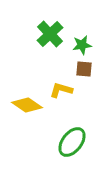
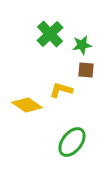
brown square: moved 2 px right, 1 px down
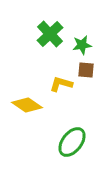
yellow L-shape: moved 6 px up
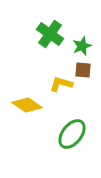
green cross: rotated 12 degrees counterclockwise
green star: moved 1 px down; rotated 12 degrees counterclockwise
brown square: moved 3 px left
green ellipse: moved 8 px up
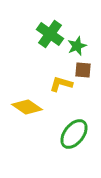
green star: moved 5 px left
yellow diamond: moved 2 px down
green ellipse: moved 2 px right
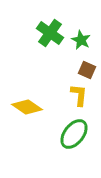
green cross: moved 1 px up
green star: moved 4 px right, 6 px up; rotated 24 degrees counterclockwise
brown square: moved 4 px right; rotated 18 degrees clockwise
yellow L-shape: moved 18 px right, 11 px down; rotated 80 degrees clockwise
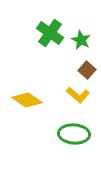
brown square: rotated 18 degrees clockwise
yellow L-shape: moved 1 px left; rotated 125 degrees clockwise
yellow diamond: moved 7 px up
green ellipse: rotated 56 degrees clockwise
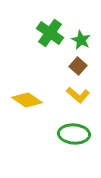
brown square: moved 9 px left, 4 px up
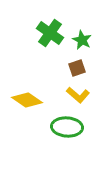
green star: moved 1 px right
brown square: moved 1 px left, 2 px down; rotated 30 degrees clockwise
green ellipse: moved 7 px left, 7 px up
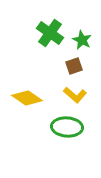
brown square: moved 3 px left, 2 px up
yellow L-shape: moved 3 px left
yellow diamond: moved 2 px up
